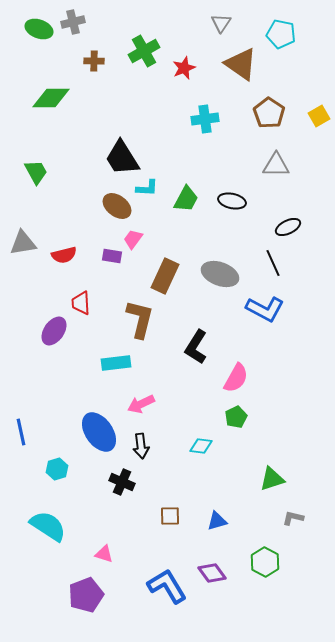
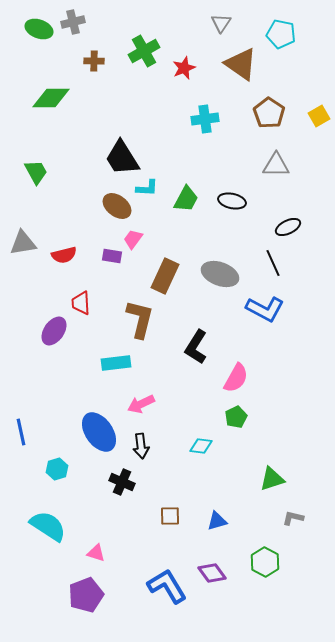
pink triangle at (104, 554): moved 8 px left, 1 px up
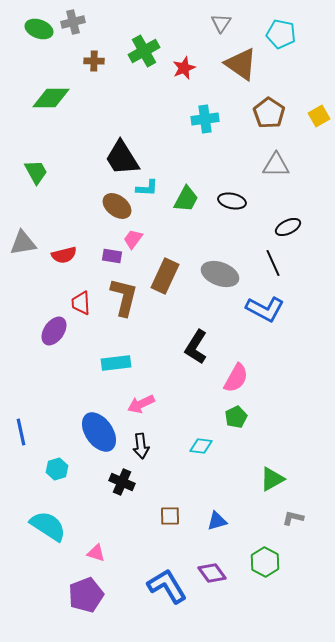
brown L-shape at (140, 319): moved 16 px left, 22 px up
green triangle at (272, 479): rotated 12 degrees counterclockwise
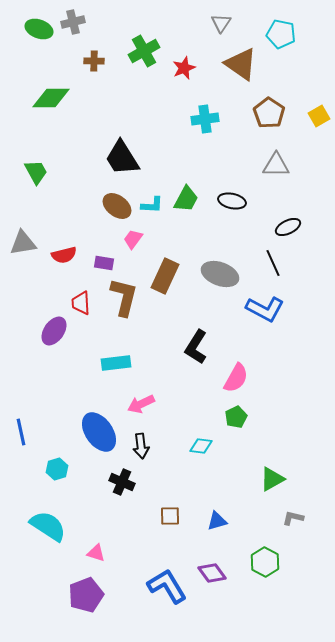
cyan L-shape at (147, 188): moved 5 px right, 17 px down
purple rectangle at (112, 256): moved 8 px left, 7 px down
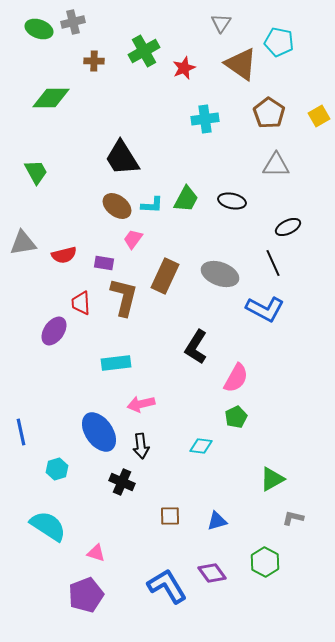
cyan pentagon at (281, 34): moved 2 px left, 8 px down
pink arrow at (141, 404): rotated 12 degrees clockwise
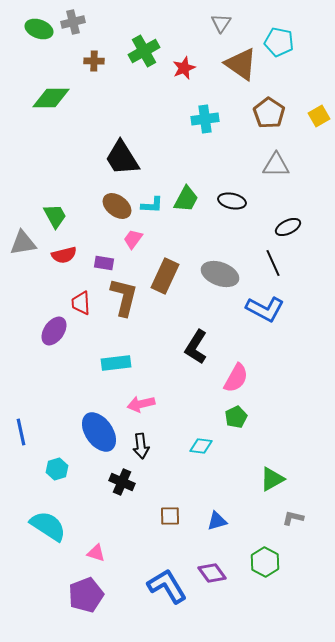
green trapezoid at (36, 172): moved 19 px right, 44 px down
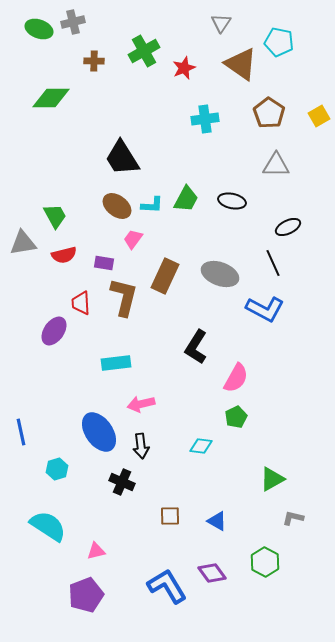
blue triangle at (217, 521): rotated 45 degrees clockwise
pink triangle at (96, 553): moved 2 px up; rotated 30 degrees counterclockwise
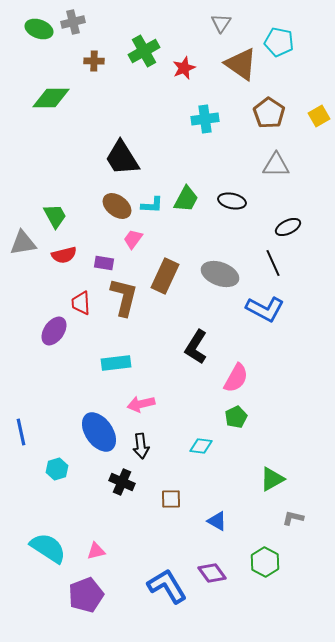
brown square at (170, 516): moved 1 px right, 17 px up
cyan semicircle at (48, 526): moved 22 px down
